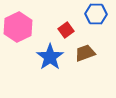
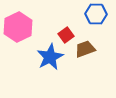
red square: moved 5 px down
brown trapezoid: moved 4 px up
blue star: rotated 8 degrees clockwise
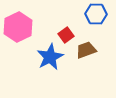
brown trapezoid: moved 1 px right, 1 px down
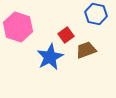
blue hexagon: rotated 10 degrees clockwise
pink hexagon: rotated 16 degrees counterclockwise
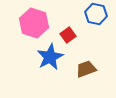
pink hexagon: moved 16 px right, 4 px up
red square: moved 2 px right
brown trapezoid: moved 19 px down
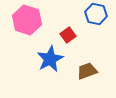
pink hexagon: moved 7 px left, 3 px up
blue star: moved 2 px down
brown trapezoid: moved 1 px right, 2 px down
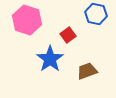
blue star: rotated 8 degrees counterclockwise
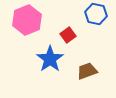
pink hexagon: rotated 20 degrees clockwise
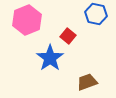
red square: moved 1 px down; rotated 14 degrees counterclockwise
blue star: moved 1 px up
brown trapezoid: moved 11 px down
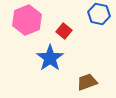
blue hexagon: moved 3 px right
red square: moved 4 px left, 5 px up
